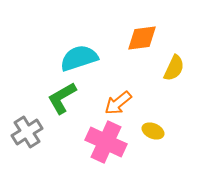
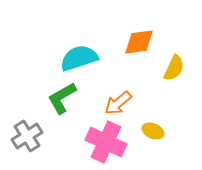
orange diamond: moved 3 px left, 4 px down
gray cross: moved 4 px down
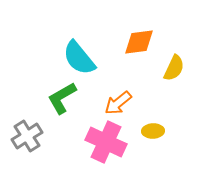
cyan semicircle: rotated 111 degrees counterclockwise
yellow ellipse: rotated 25 degrees counterclockwise
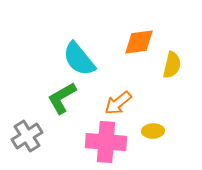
cyan semicircle: moved 1 px down
yellow semicircle: moved 2 px left, 3 px up; rotated 12 degrees counterclockwise
pink cross: rotated 21 degrees counterclockwise
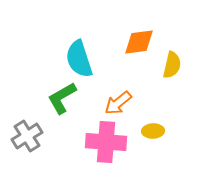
cyan semicircle: rotated 21 degrees clockwise
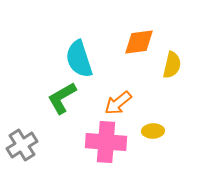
gray cross: moved 5 px left, 9 px down
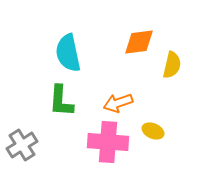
cyan semicircle: moved 11 px left, 6 px up; rotated 6 degrees clockwise
green L-shape: moved 1 px left, 3 px down; rotated 56 degrees counterclockwise
orange arrow: rotated 20 degrees clockwise
yellow ellipse: rotated 25 degrees clockwise
pink cross: moved 2 px right
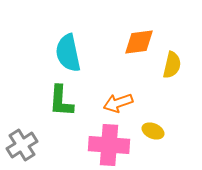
pink cross: moved 1 px right, 3 px down
